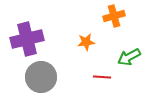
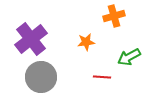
purple cross: moved 4 px right; rotated 24 degrees counterclockwise
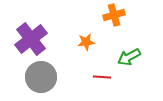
orange cross: moved 1 px up
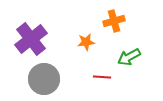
orange cross: moved 6 px down
gray circle: moved 3 px right, 2 px down
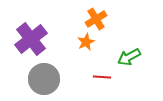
orange cross: moved 18 px left, 2 px up; rotated 15 degrees counterclockwise
orange star: rotated 18 degrees counterclockwise
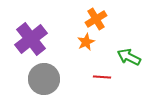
green arrow: rotated 55 degrees clockwise
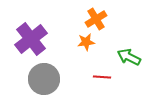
orange star: rotated 18 degrees clockwise
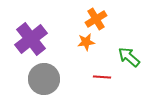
green arrow: rotated 15 degrees clockwise
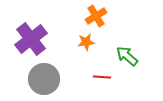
orange cross: moved 3 px up
green arrow: moved 2 px left, 1 px up
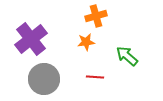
orange cross: rotated 15 degrees clockwise
red line: moved 7 px left
